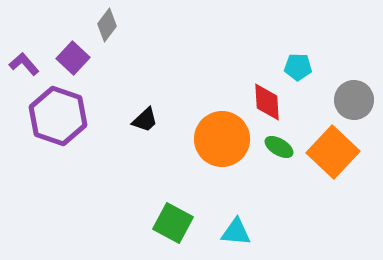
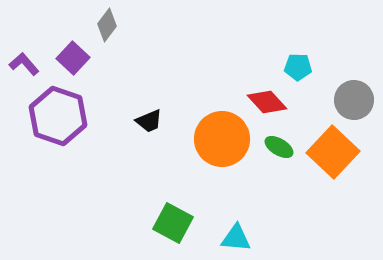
red diamond: rotated 39 degrees counterclockwise
black trapezoid: moved 4 px right, 1 px down; rotated 20 degrees clockwise
cyan triangle: moved 6 px down
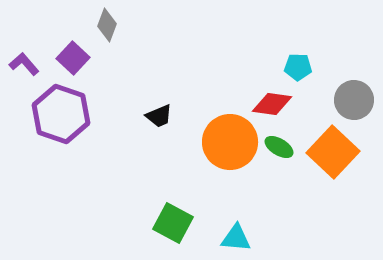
gray diamond: rotated 16 degrees counterclockwise
red diamond: moved 5 px right, 2 px down; rotated 39 degrees counterclockwise
purple hexagon: moved 3 px right, 2 px up
black trapezoid: moved 10 px right, 5 px up
orange circle: moved 8 px right, 3 px down
